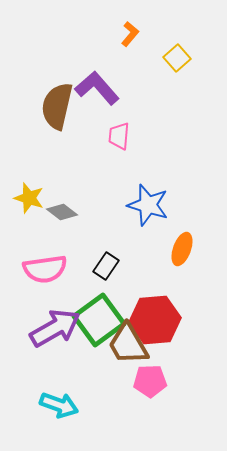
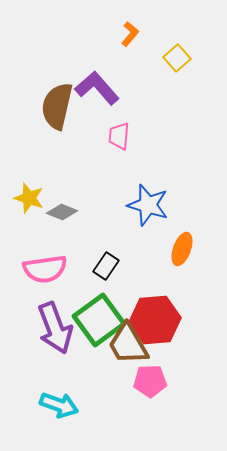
gray diamond: rotated 16 degrees counterclockwise
purple arrow: rotated 99 degrees clockwise
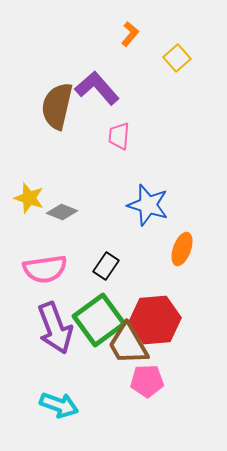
pink pentagon: moved 3 px left
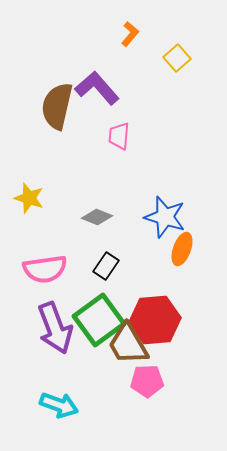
blue star: moved 17 px right, 12 px down
gray diamond: moved 35 px right, 5 px down
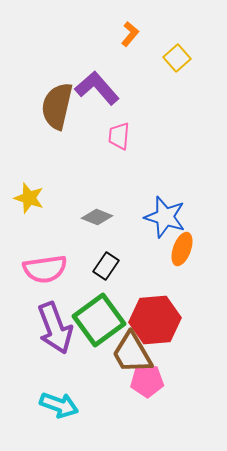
brown trapezoid: moved 4 px right, 9 px down
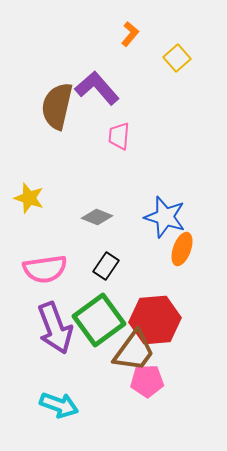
brown trapezoid: moved 2 px right, 2 px up; rotated 114 degrees counterclockwise
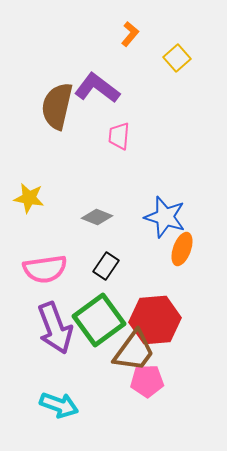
purple L-shape: rotated 12 degrees counterclockwise
yellow star: rotated 8 degrees counterclockwise
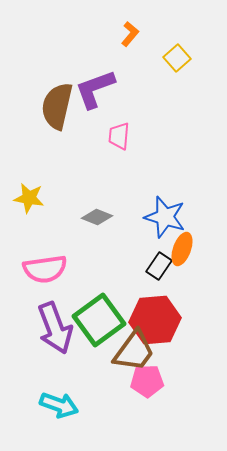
purple L-shape: moved 2 px left, 1 px down; rotated 57 degrees counterclockwise
black rectangle: moved 53 px right
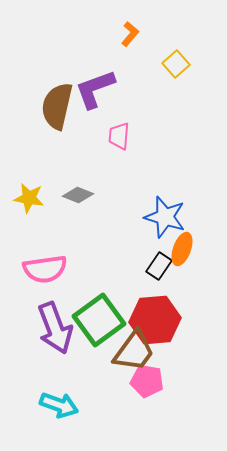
yellow square: moved 1 px left, 6 px down
gray diamond: moved 19 px left, 22 px up
pink pentagon: rotated 12 degrees clockwise
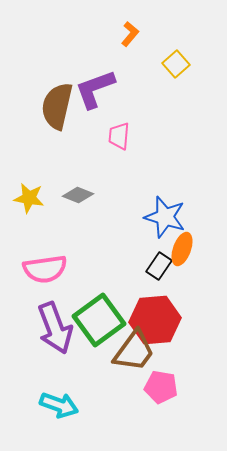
pink pentagon: moved 14 px right, 6 px down
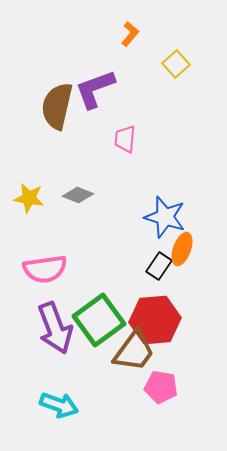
pink trapezoid: moved 6 px right, 3 px down
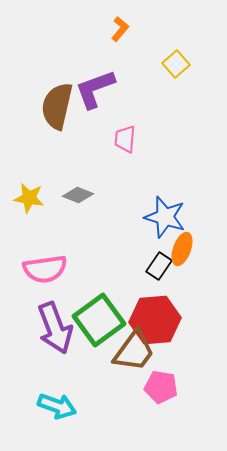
orange L-shape: moved 10 px left, 5 px up
cyan arrow: moved 2 px left, 1 px down
